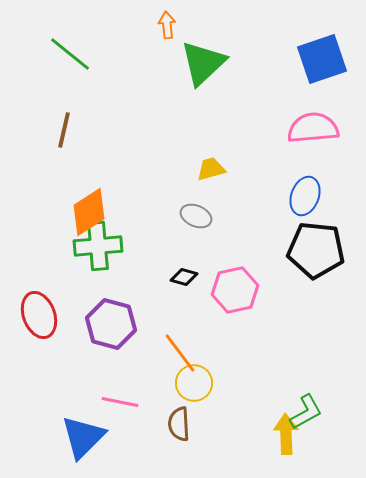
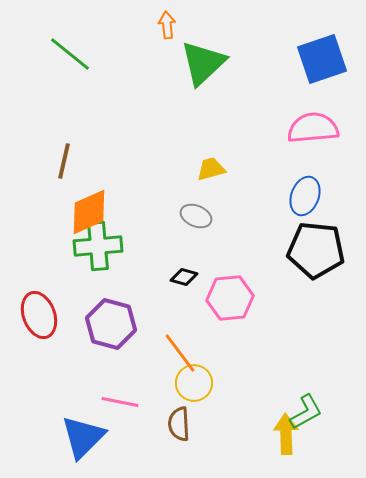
brown line: moved 31 px down
orange diamond: rotated 9 degrees clockwise
pink hexagon: moved 5 px left, 8 px down; rotated 6 degrees clockwise
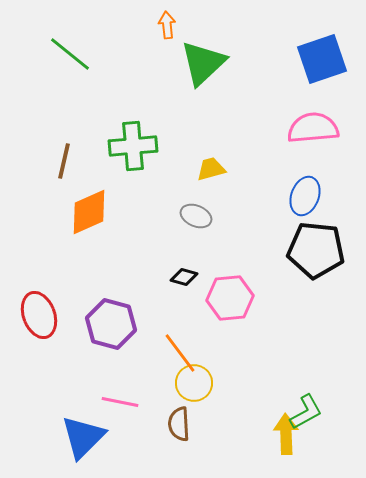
green cross: moved 35 px right, 100 px up
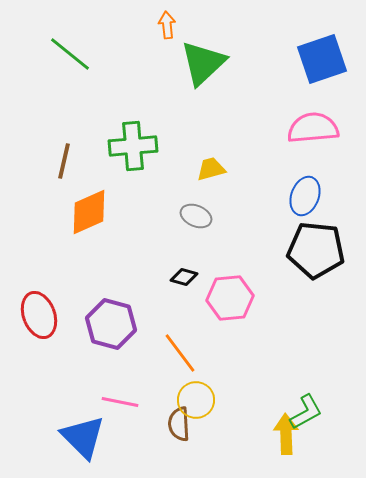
yellow circle: moved 2 px right, 17 px down
blue triangle: rotated 30 degrees counterclockwise
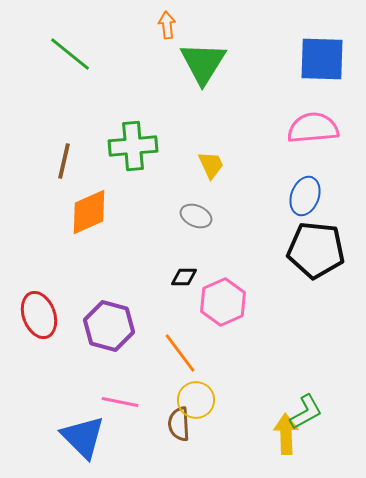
blue square: rotated 21 degrees clockwise
green triangle: rotated 15 degrees counterclockwise
yellow trapezoid: moved 4 px up; rotated 80 degrees clockwise
black diamond: rotated 16 degrees counterclockwise
pink hexagon: moved 7 px left, 4 px down; rotated 18 degrees counterclockwise
purple hexagon: moved 2 px left, 2 px down
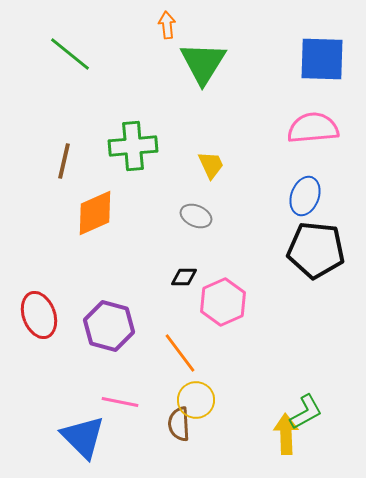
orange diamond: moved 6 px right, 1 px down
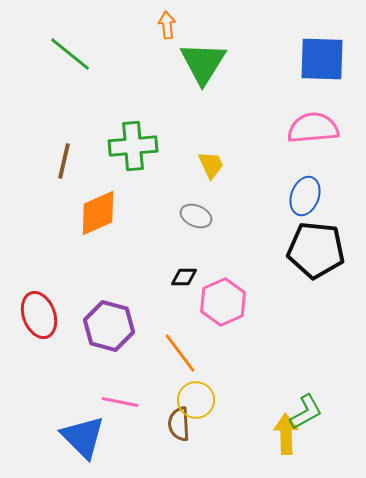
orange diamond: moved 3 px right
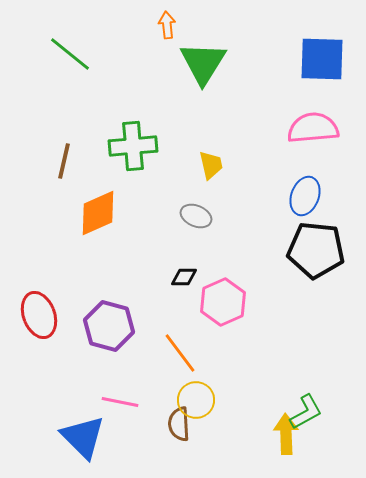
yellow trapezoid: rotated 12 degrees clockwise
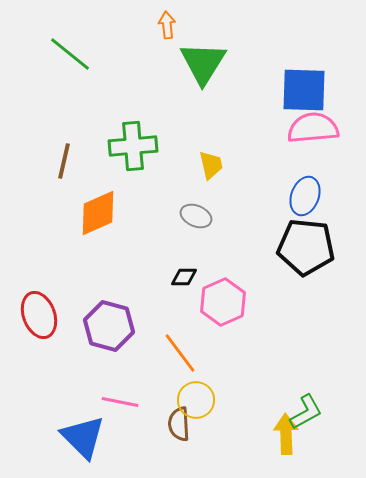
blue square: moved 18 px left, 31 px down
black pentagon: moved 10 px left, 3 px up
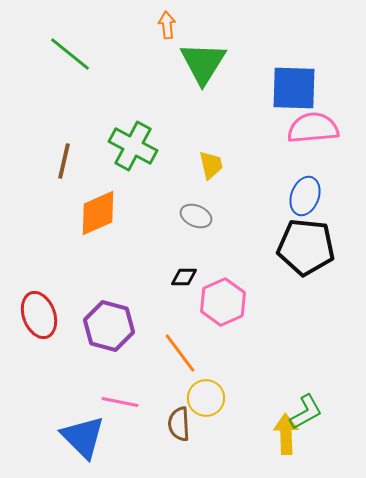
blue square: moved 10 px left, 2 px up
green cross: rotated 33 degrees clockwise
yellow circle: moved 10 px right, 2 px up
